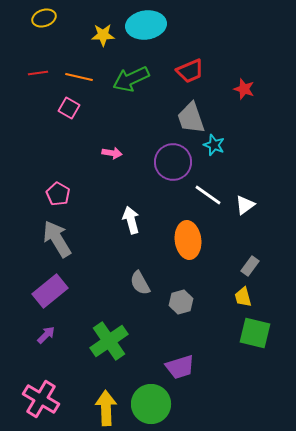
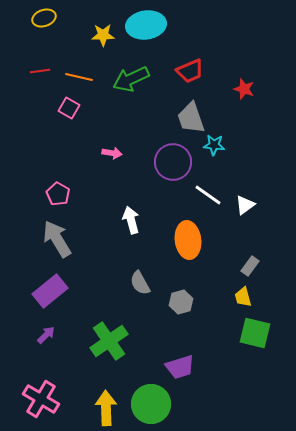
red line: moved 2 px right, 2 px up
cyan star: rotated 15 degrees counterclockwise
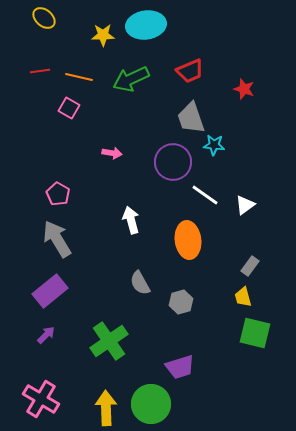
yellow ellipse: rotated 60 degrees clockwise
white line: moved 3 px left
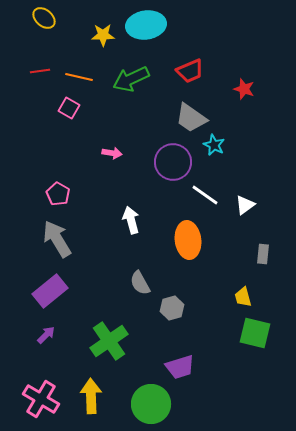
gray trapezoid: rotated 36 degrees counterclockwise
cyan star: rotated 20 degrees clockwise
gray rectangle: moved 13 px right, 12 px up; rotated 30 degrees counterclockwise
gray hexagon: moved 9 px left, 6 px down
yellow arrow: moved 15 px left, 12 px up
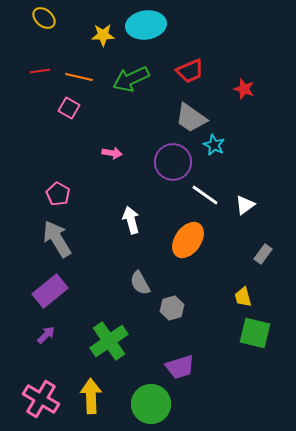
orange ellipse: rotated 42 degrees clockwise
gray rectangle: rotated 30 degrees clockwise
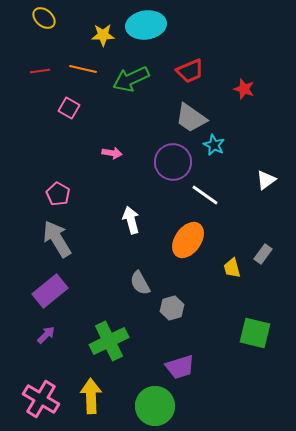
orange line: moved 4 px right, 8 px up
white triangle: moved 21 px right, 25 px up
yellow trapezoid: moved 11 px left, 29 px up
green cross: rotated 9 degrees clockwise
green circle: moved 4 px right, 2 px down
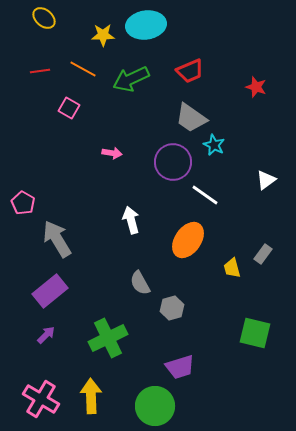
orange line: rotated 16 degrees clockwise
red star: moved 12 px right, 2 px up
pink pentagon: moved 35 px left, 9 px down
green cross: moved 1 px left, 3 px up
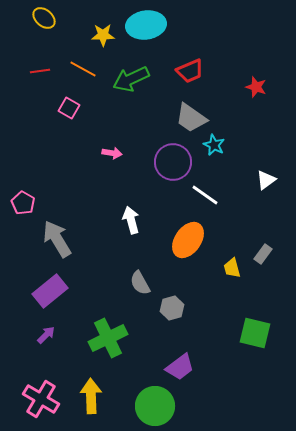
purple trapezoid: rotated 20 degrees counterclockwise
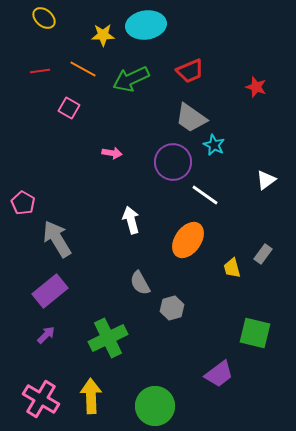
purple trapezoid: moved 39 px right, 7 px down
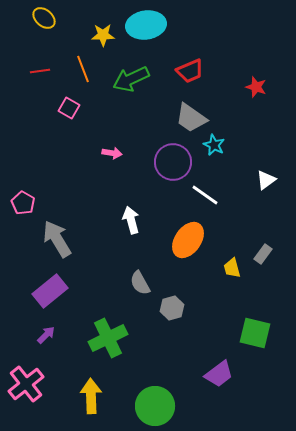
orange line: rotated 40 degrees clockwise
pink cross: moved 15 px left, 15 px up; rotated 21 degrees clockwise
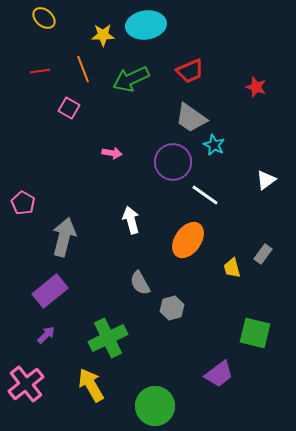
gray arrow: moved 7 px right, 2 px up; rotated 45 degrees clockwise
yellow arrow: moved 11 px up; rotated 28 degrees counterclockwise
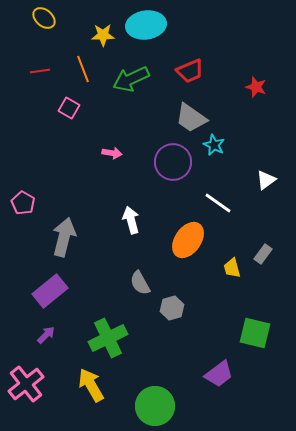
white line: moved 13 px right, 8 px down
